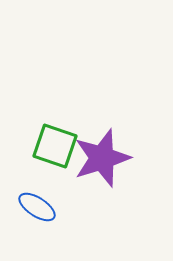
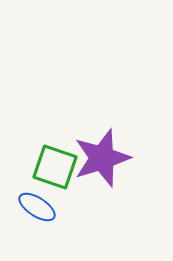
green square: moved 21 px down
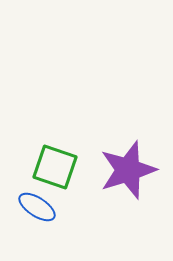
purple star: moved 26 px right, 12 px down
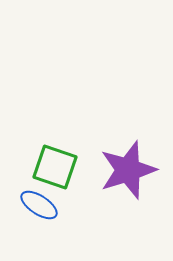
blue ellipse: moved 2 px right, 2 px up
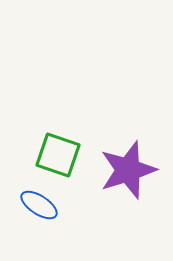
green square: moved 3 px right, 12 px up
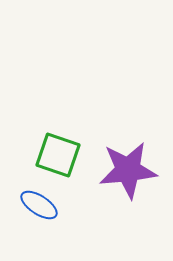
purple star: rotated 12 degrees clockwise
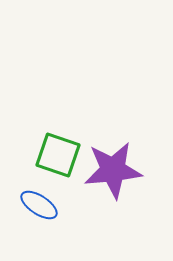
purple star: moved 15 px left
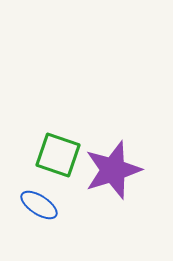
purple star: rotated 12 degrees counterclockwise
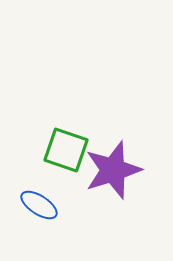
green square: moved 8 px right, 5 px up
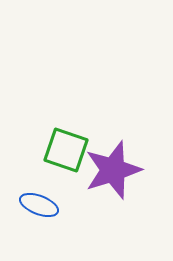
blue ellipse: rotated 12 degrees counterclockwise
